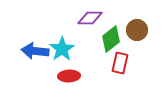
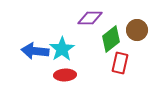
red ellipse: moved 4 px left, 1 px up
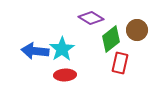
purple diamond: moved 1 px right; rotated 30 degrees clockwise
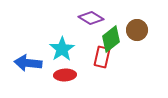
blue arrow: moved 7 px left, 12 px down
red rectangle: moved 18 px left, 6 px up
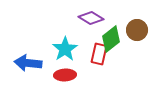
cyan star: moved 3 px right
red rectangle: moved 3 px left, 3 px up
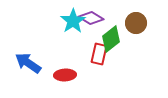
brown circle: moved 1 px left, 7 px up
cyan star: moved 8 px right, 28 px up
blue arrow: rotated 28 degrees clockwise
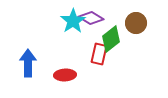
blue arrow: rotated 56 degrees clockwise
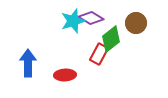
cyan star: rotated 15 degrees clockwise
red rectangle: rotated 15 degrees clockwise
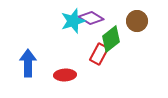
brown circle: moved 1 px right, 2 px up
